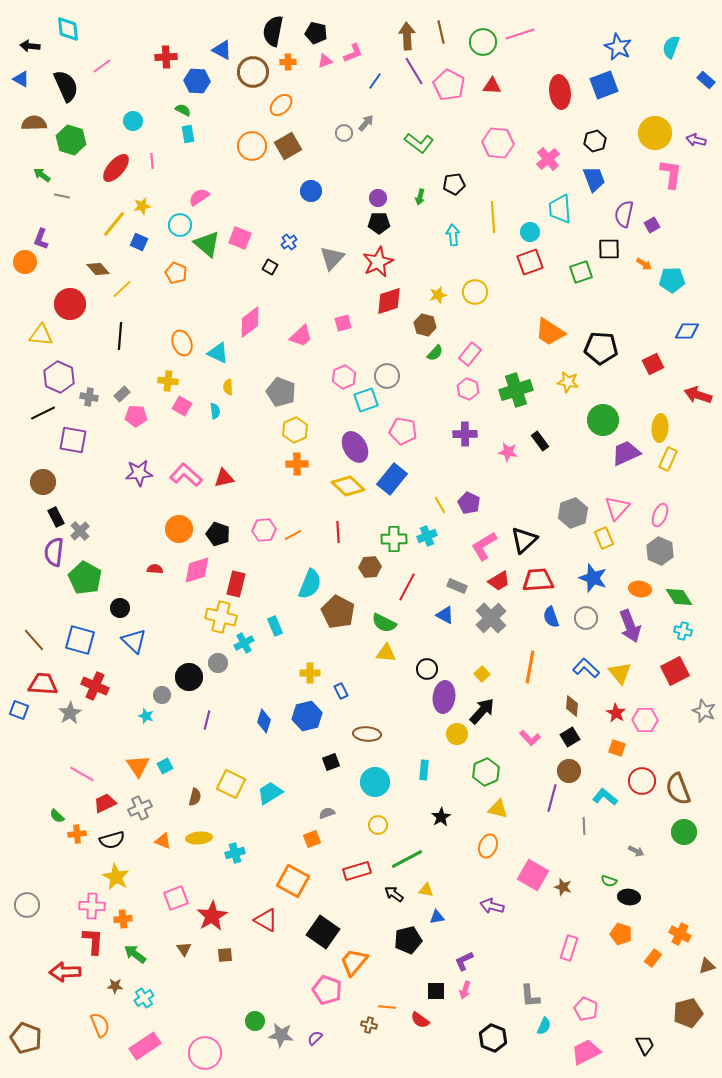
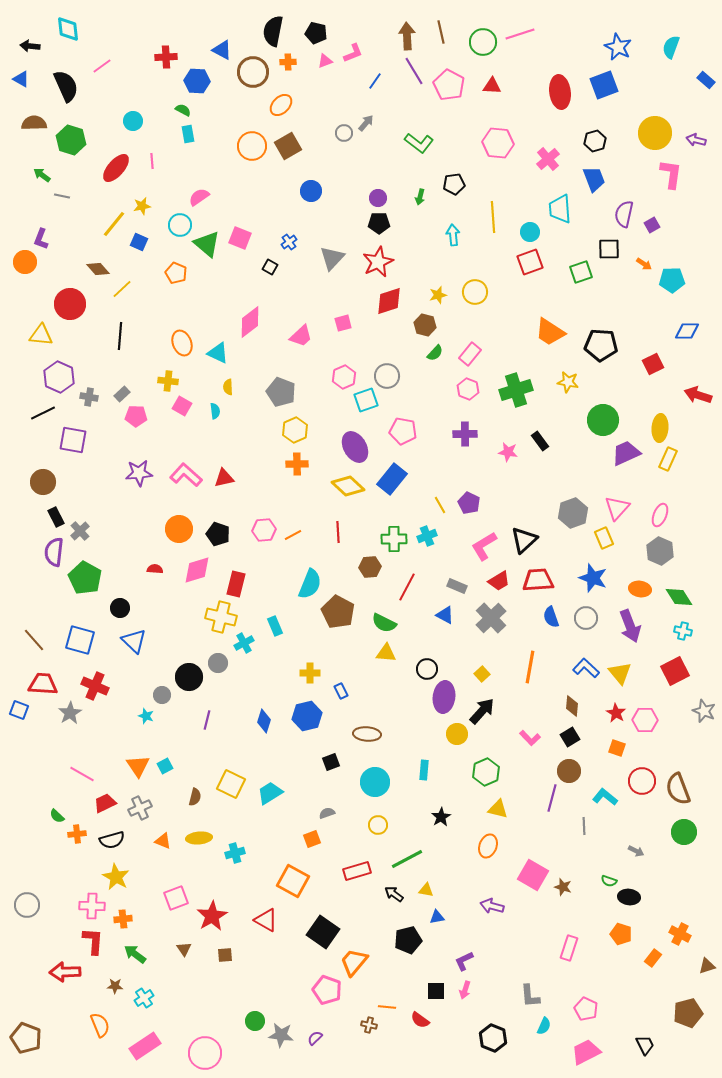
black pentagon at (601, 348): moved 3 px up
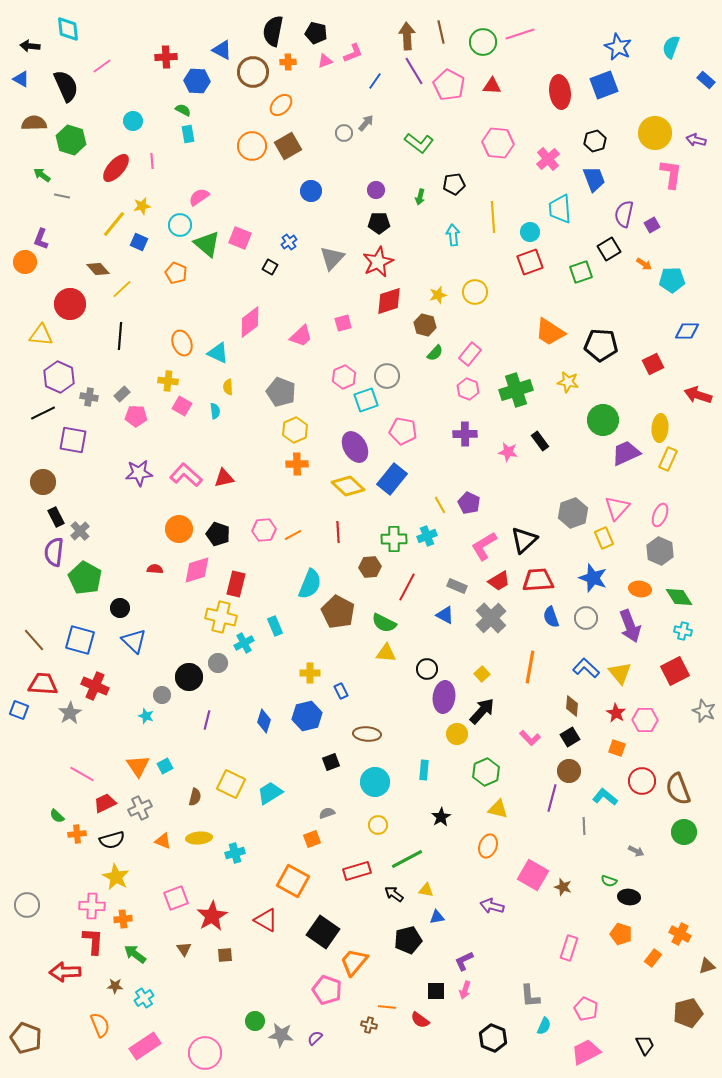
purple circle at (378, 198): moved 2 px left, 8 px up
black square at (609, 249): rotated 30 degrees counterclockwise
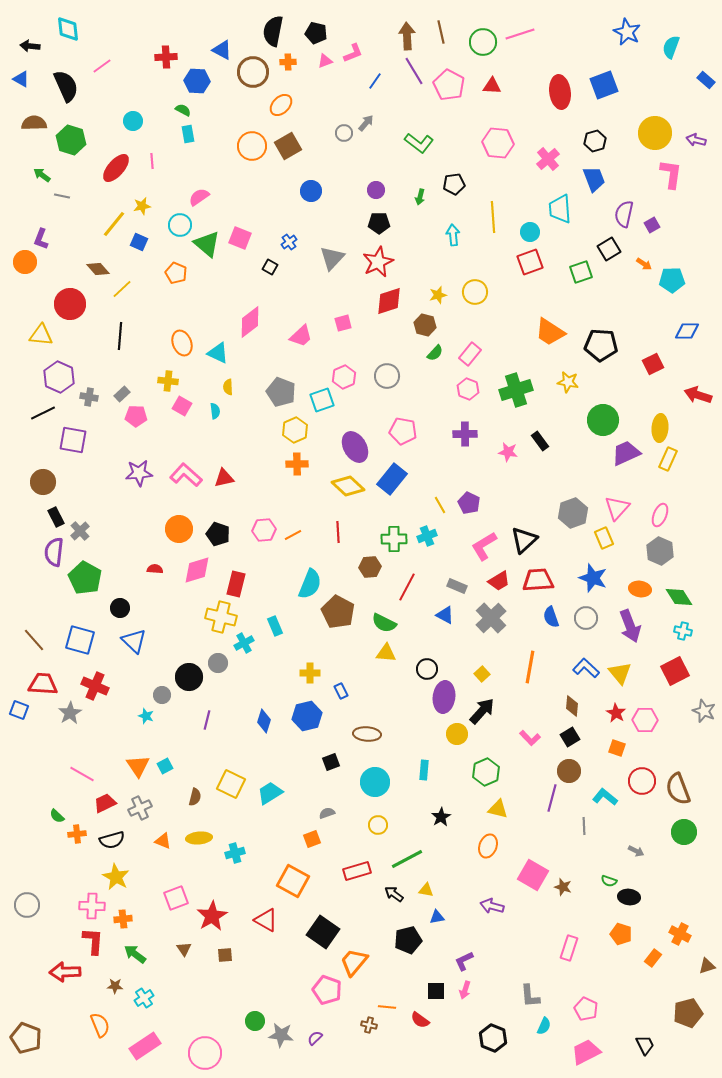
blue star at (618, 47): moved 9 px right, 15 px up
cyan square at (366, 400): moved 44 px left
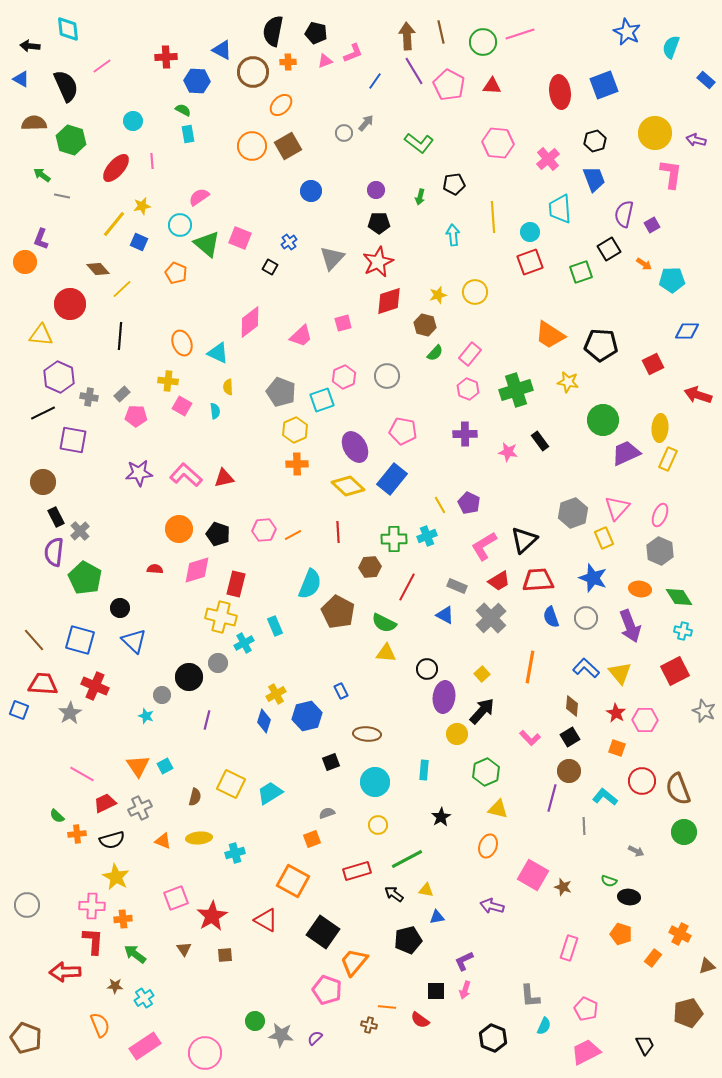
orange trapezoid at (550, 332): moved 3 px down
yellow cross at (310, 673): moved 34 px left, 21 px down; rotated 30 degrees counterclockwise
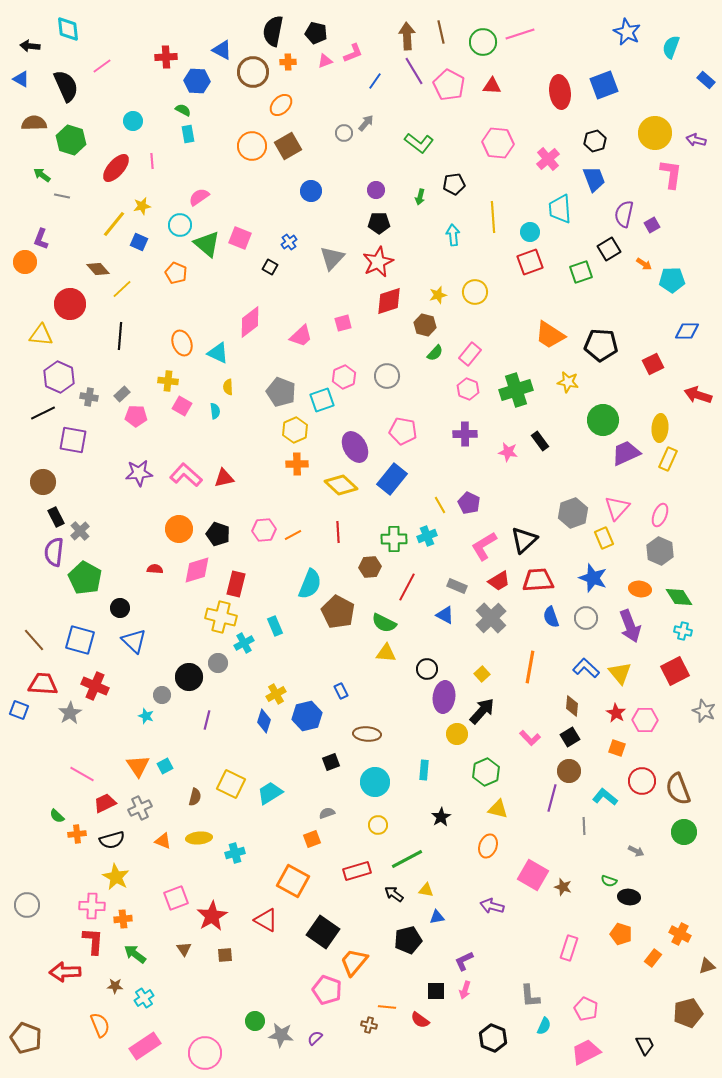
yellow diamond at (348, 486): moved 7 px left, 1 px up
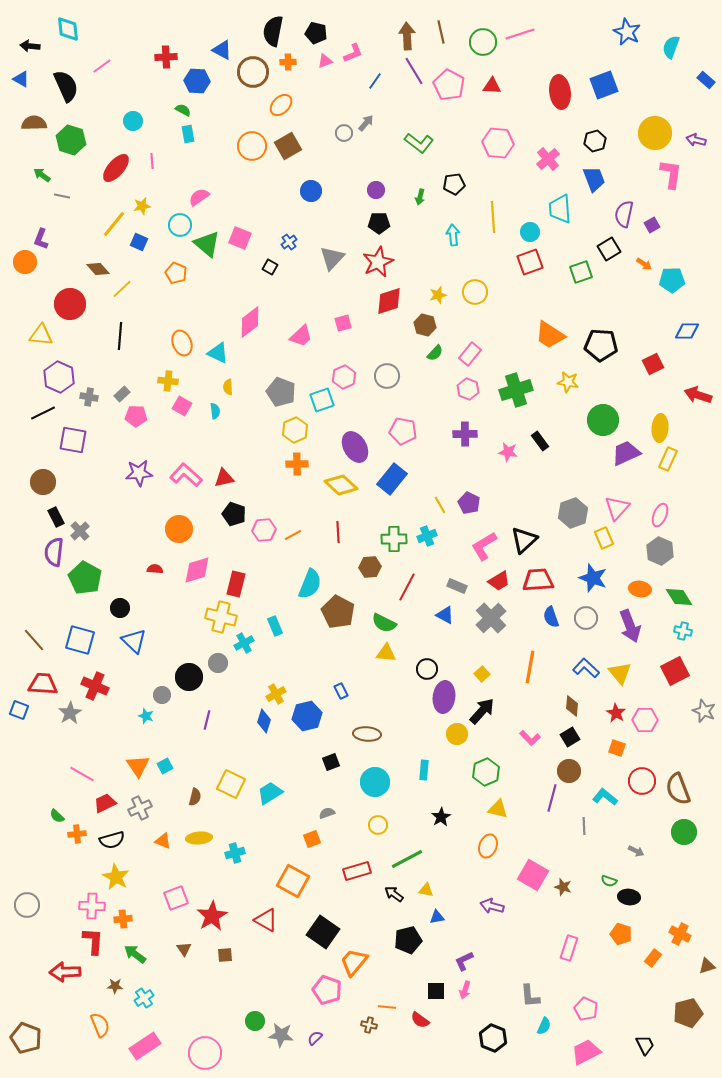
black pentagon at (218, 534): moved 16 px right, 20 px up
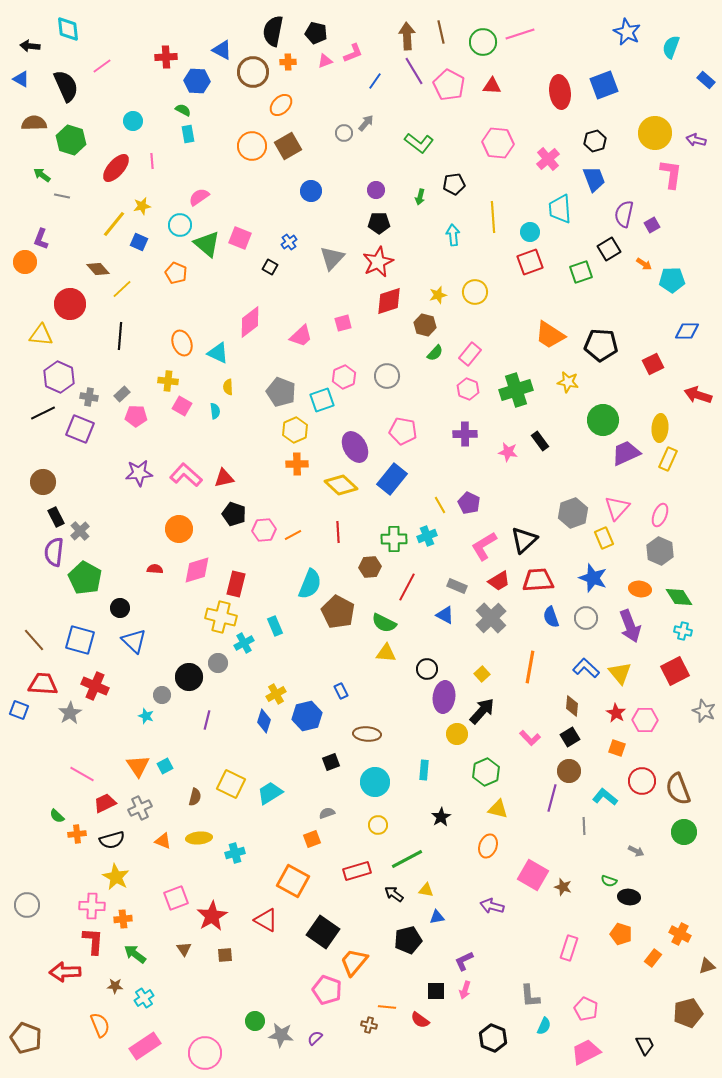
purple square at (73, 440): moved 7 px right, 11 px up; rotated 12 degrees clockwise
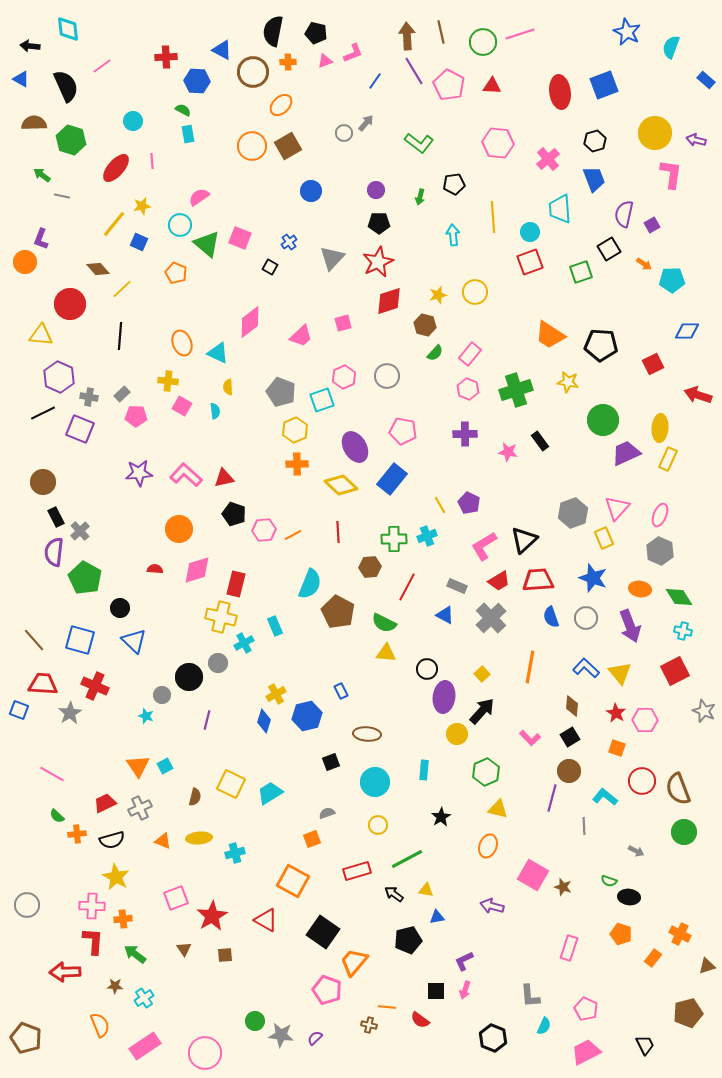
pink line at (82, 774): moved 30 px left
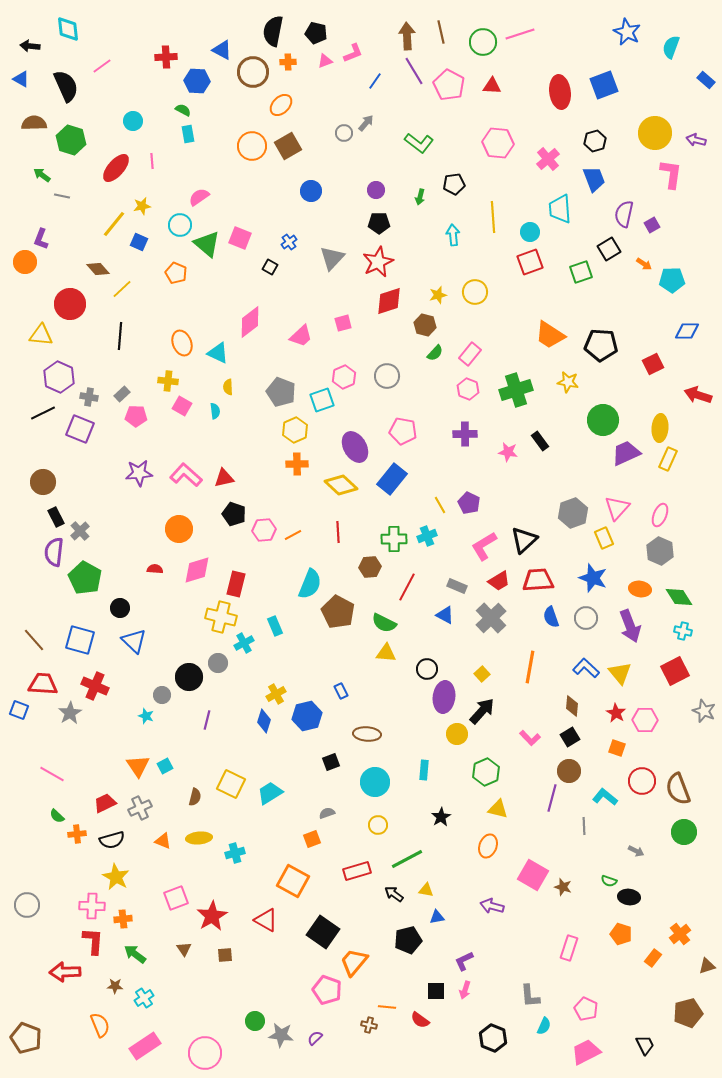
orange cross at (680, 934): rotated 25 degrees clockwise
